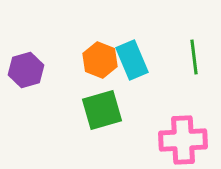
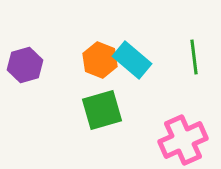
cyan rectangle: rotated 27 degrees counterclockwise
purple hexagon: moved 1 px left, 5 px up
pink cross: rotated 21 degrees counterclockwise
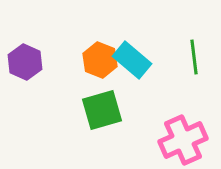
purple hexagon: moved 3 px up; rotated 20 degrees counterclockwise
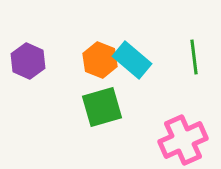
purple hexagon: moved 3 px right, 1 px up
green square: moved 3 px up
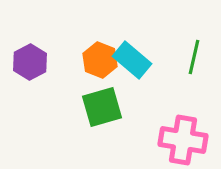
green line: rotated 20 degrees clockwise
purple hexagon: moved 2 px right, 1 px down; rotated 8 degrees clockwise
pink cross: rotated 33 degrees clockwise
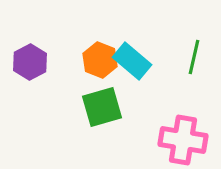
cyan rectangle: moved 1 px down
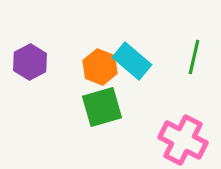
orange hexagon: moved 7 px down
pink cross: rotated 18 degrees clockwise
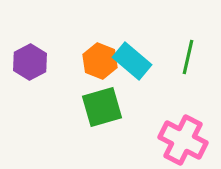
green line: moved 6 px left
orange hexagon: moved 6 px up
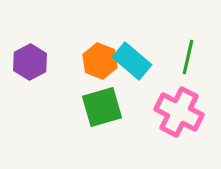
pink cross: moved 4 px left, 28 px up
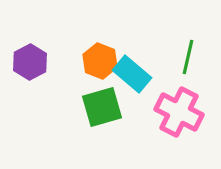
cyan rectangle: moved 13 px down
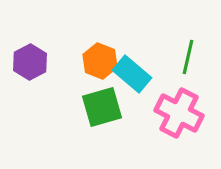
pink cross: moved 1 px down
